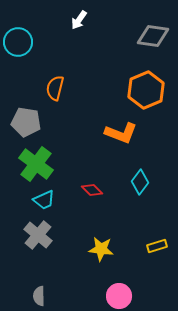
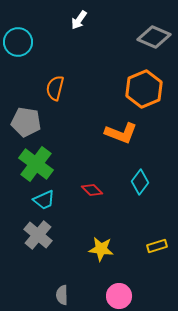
gray diamond: moved 1 px right, 1 px down; rotated 16 degrees clockwise
orange hexagon: moved 2 px left, 1 px up
gray semicircle: moved 23 px right, 1 px up
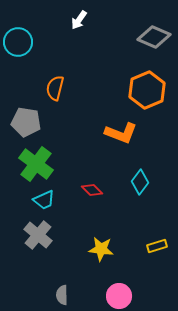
orange hexagon: moved 3 px right, 1 px down
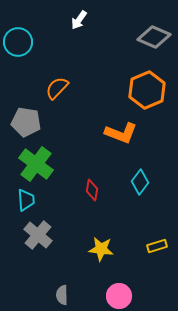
orange semicircle: moved 2 px right; rotated 30 degrees clockwise
red diamond: rotated 55 degrees clockwise
cyan trapezoid: moved 18 px left; rotated 70 degrees counterclockwise
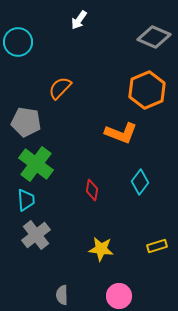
orange semicircle: moved 3 px right
gray cross: moved 2 px left; rotated 12 degrees clockwise
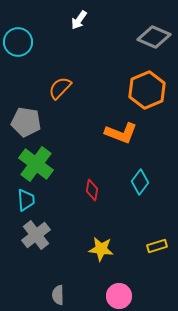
gray semicircle: moved 4 px left
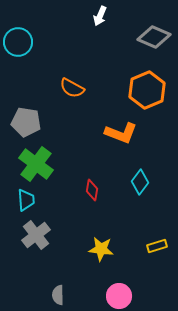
white arrow: moved 21 px right, 4 px up; rotated 12 degrees counterclockwise
orange semicircle: moved 12 px right; rotated 105 degrees counterclockwise
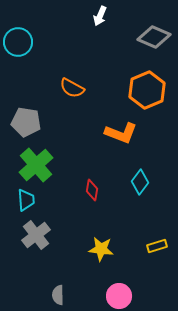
green cross: moved 1 px down; rotated 12 degrees clockwise
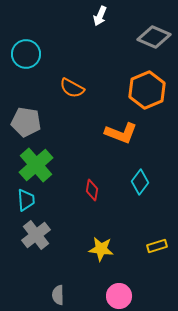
cyan circle: moved 8 px right, 12 px down
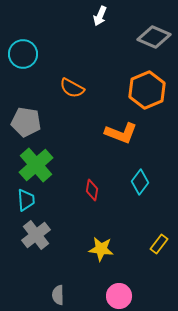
cyan circle: moved 3 px left
yellow rectangle: moved 2 px right, 2 px up; rotated 36 degrees counterclockwise
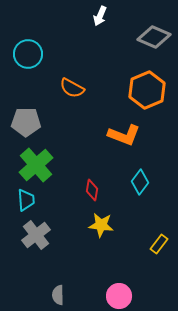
cyan circle: moved 5 px right
gray pentagon: rotated 8 degrees counterclockwise
orange L-shape: moved 3 px right, 2 px down
yellow star: moved 24 px up
